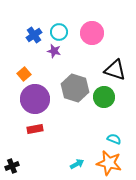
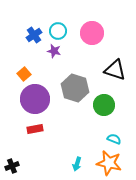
cyan circle: moved 1 px left, 1 px up
green circle: moved 8 px down
cyan arrow: rotated 136 degrees clockwise
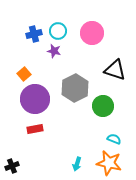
blue cross: moved 1 px up; rotated 21 degrees clockwise
gray hexagon: rotated 16 degrees clockwise
green circle: moved 1 px left, 1 px down
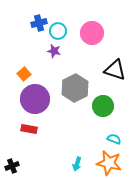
blue cross: moved 5 px right, 11 px up
red rectangle: moved 6 px left; rotated 21 degrees clockwise
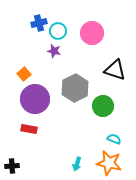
black cross: rotated 16 degrees clockwise
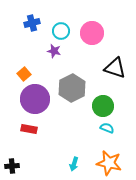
blue cross: moved 7 px left
cyan circle: moved 3 px right
black triangle: moved 2 px up
gray hexagon: moved 3 px left
cyan semicircle: moved 7 px left, 11 px up
cyan arrow: moved 3 px left
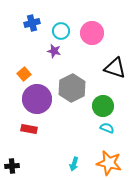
purple circle: moved 2 px right
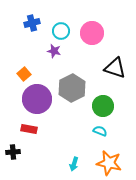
cyan semicircle: moved 7 px left, 3 px down
black cross: moved 1 px right, 14 px up
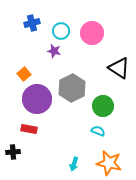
black triangle: moved 4 px right; rotated 15 degrees clockwise
cyan semicircle: moved 2 px left
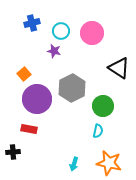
cyan semicircle: rotated 80 degrees clockwise
